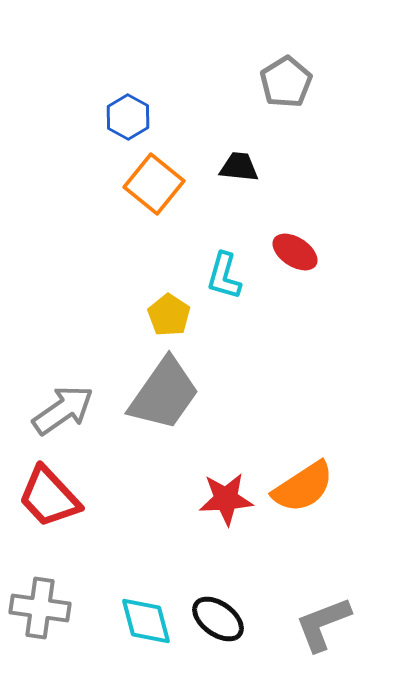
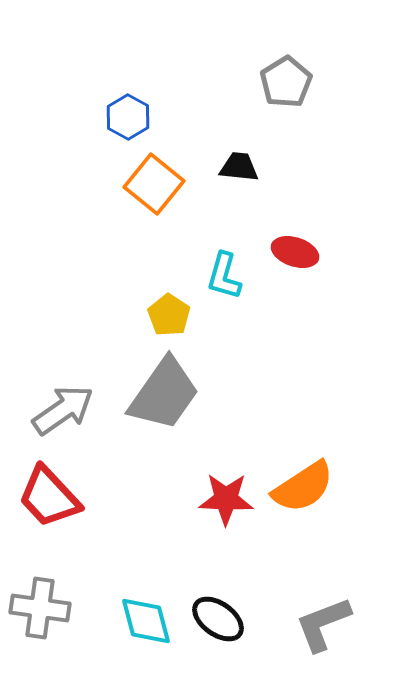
red ellipse: rotated 15 degrees counterclockwise
red star: rotated 6 degrees clockwise
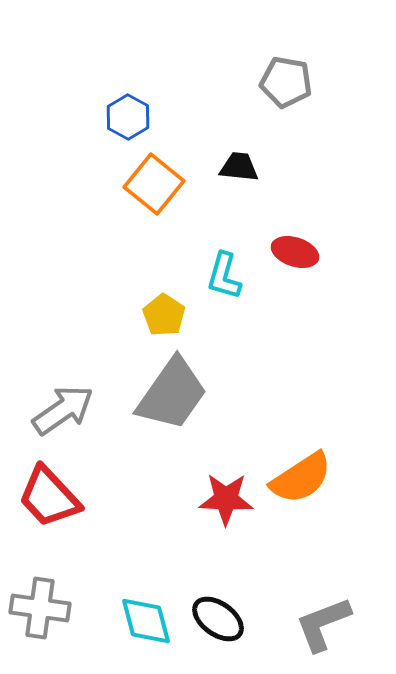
gray pentagon: rotated 30 degrees counterclockwise
yellow pentagon: moved 5 px left
gray trapezoid: moved 8 px right
orange semicircle: moved 2 px left, 9 px up
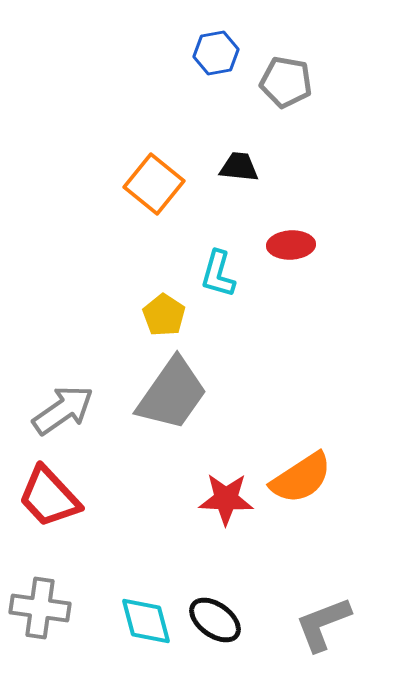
blue hexagon: moved 88 px right, 64 px up; rotated 21 degrees clockwise
red ellipse: moved 4 px left, 7 px up; rotated 21 degrees counterclockwise
cyan L-shape: moved 6 px left, 2 px up
black ellipse: moved 3 px left, 1 px down
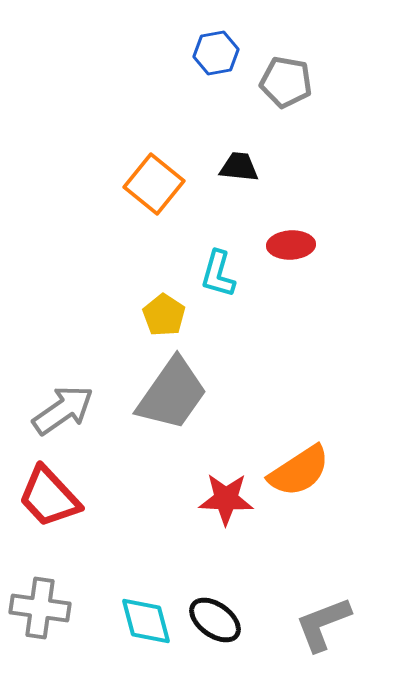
orange semicircle: moved 2 px left, 7 px up
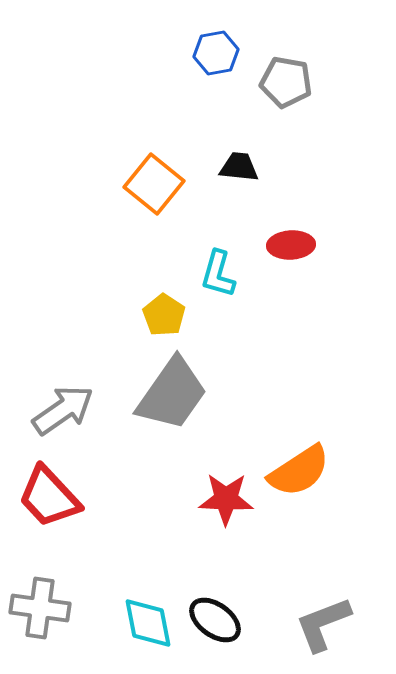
cyan diamond: moved 2 px right, 2 px down; rotated 4 degrees clockwise
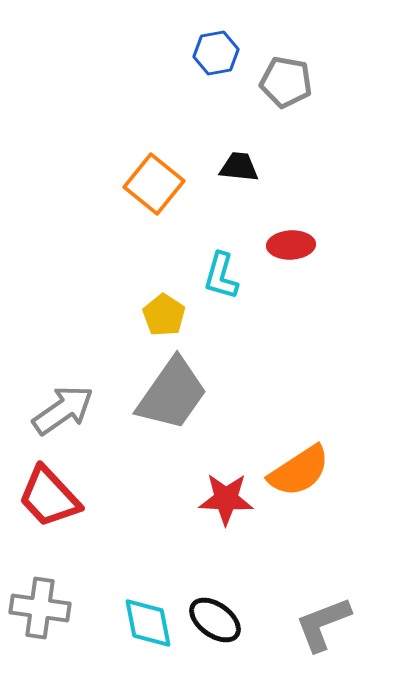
cyan L-shape: moved 3 px right, 2 px down
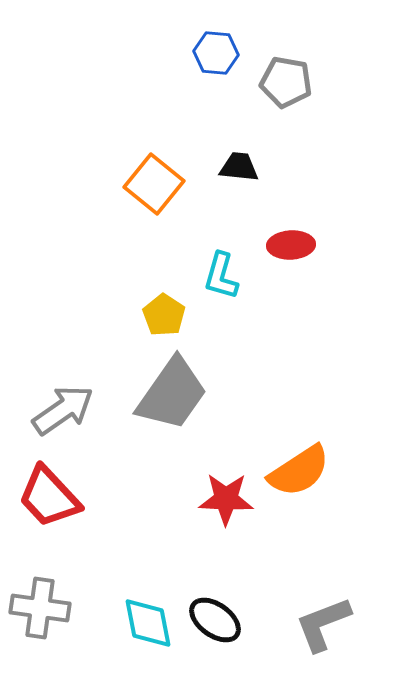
blue hexagon: rotated 15 degrees clockwise
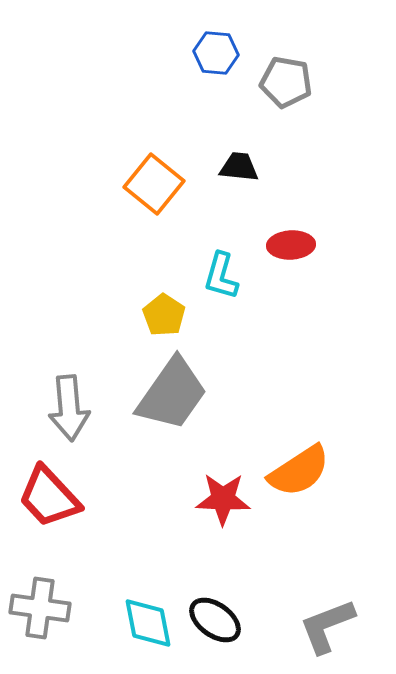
gray arrow: moved 6 px right, 2 px up; rotated 120 degrees clockwise
red star: moved 3 px left
gray L-shape: moved 4 px right, 2 px down
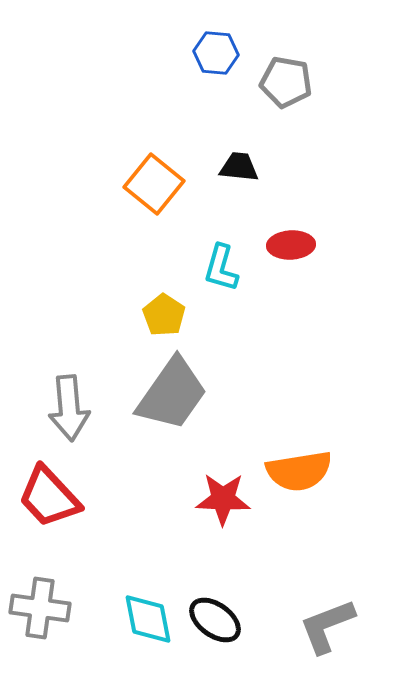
cyan L-shape: moved 8 px up
orange semicircle: rotated 24 degrees clockwise
cyan diamond: moved 4 px up
